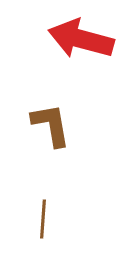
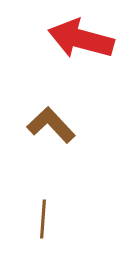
brown L-shape: rotated 33 degrees counterclockwise
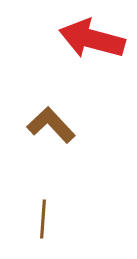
red arrow: moved 11 px right
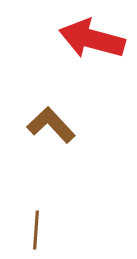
brown line: moved 7 px left, 11 px down
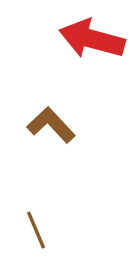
brown line: rotated 27 degrees counterclockwise
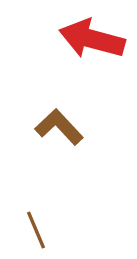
brown L-shape: moved 8 px right, 2 px down
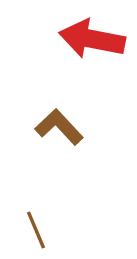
red arrow: rotated 4 degrees counterclockwise
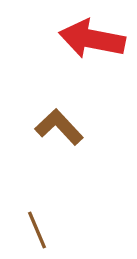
brown line: moved 1 px right
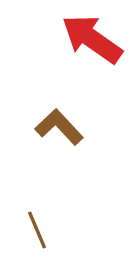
red arrow: rotated 24 degrees clockwise
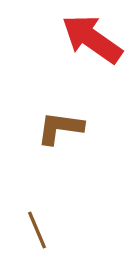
brown L-shape: moved 1 px right, 1 px down; rotated 39 degrees counterclockwise
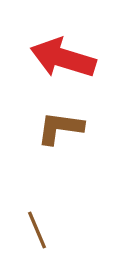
red arrow: moved 29 px left, 19 px down; rotated 18 degrees counterclockwise
